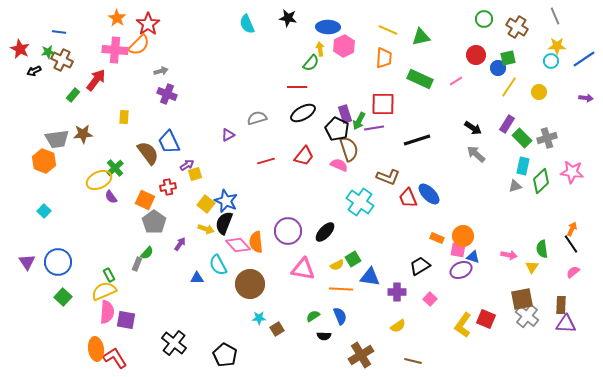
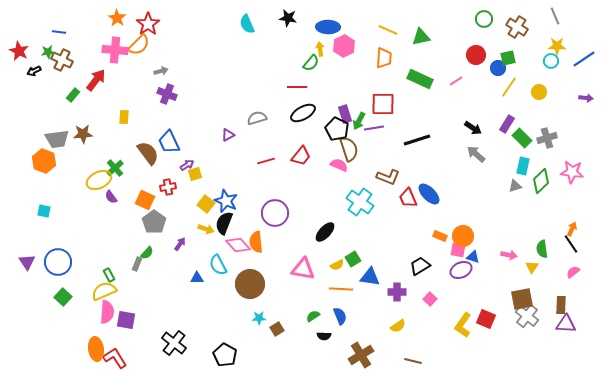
red star at (20, 49): moved 1 px left, 2 px down
red trapezoid at (304, 156): moved 3 px left
cyan square at (44, 211): rotated 32 degrees counterclockwise
purple circle at (288, 231): moved 13 px left, 18 px up
orange rectangle at (437, 238): moved 3 px right, 2 px up
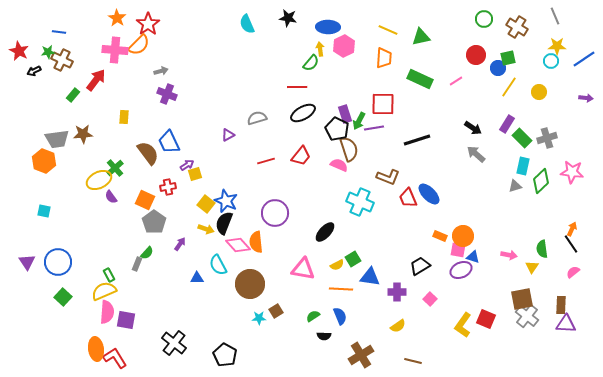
cyan cross at (360, 202): rotated 12 degrees counterclockwise
brown square at (277, 329): moved 1 px left, 18 px up
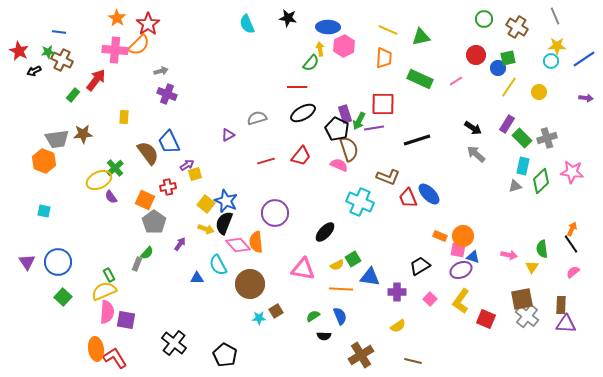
yellow L-shape at (463, 325): moved 2 px left, 24 px up
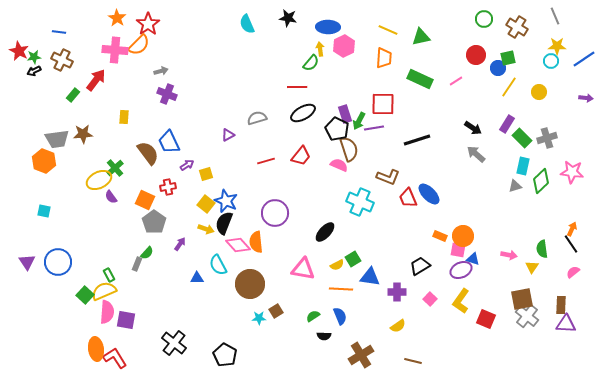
green star at (48, 52): moved 14 px left, 5 px down
yellow square at (195, 174): moved 11 px right
blue triangle at (473, 257): moved 2 px down
green square at (63, 297): moved 22 px right, 2 px up
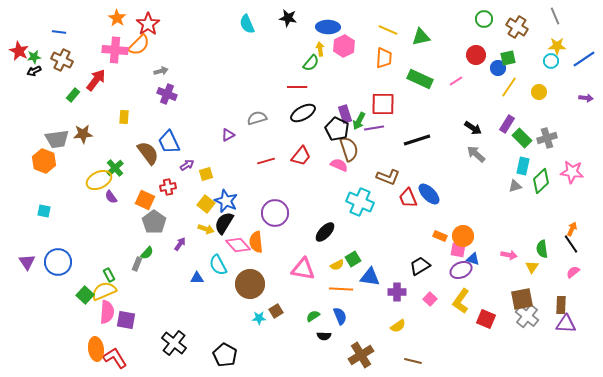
black semicircle at (224, 223): rotated 10 degrees clockwise
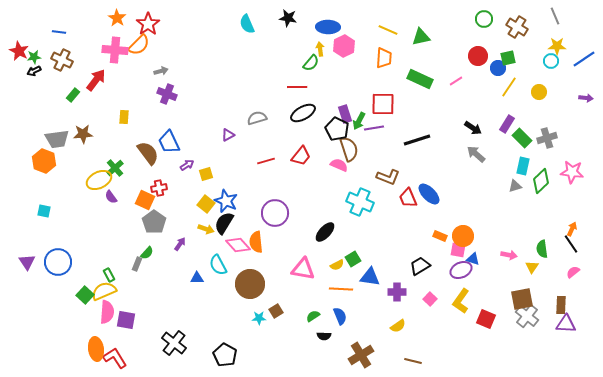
red circle at (476, 55): moved 2 px right, 1 px down
red cross at (168, 187): moved 9 px left, 1 px down
